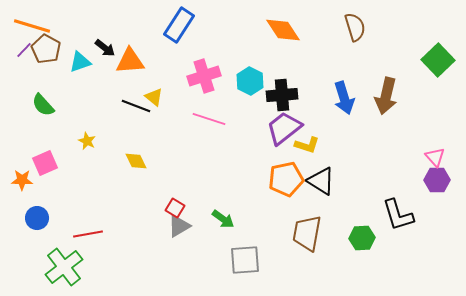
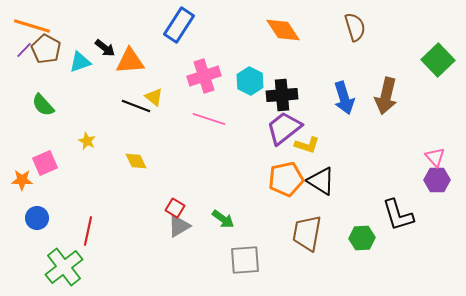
red line: moved 3 px up; rotated 68 degrees counterclockwise
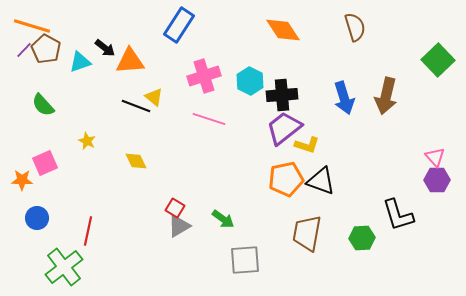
black triangle: rotated 12 degrees counterclockwise
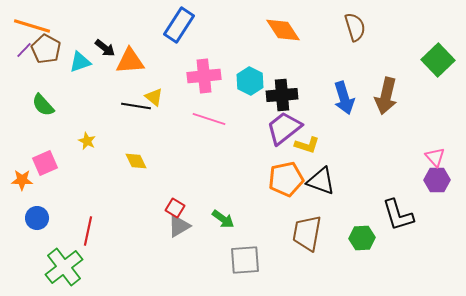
pink cross: rotated 12 degrees clockwise
black line: rotated 12 degrees counterclockwise
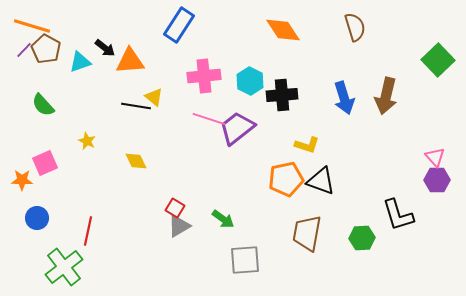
purple trapezoid: moved 47 px left
